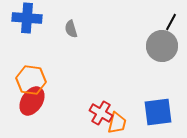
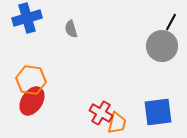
blue cross: rotated 20 degrees counterclockwise
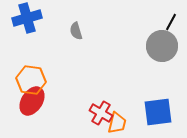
gray semicircle: moved 5 px right, 2 px down
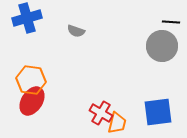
black line: rotated 66 degrees clockwise
gray semicircle: rotated 54 degrees counterclockwise
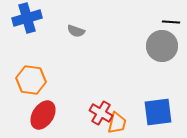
red ellipse: moved 11 px right, 14 px down
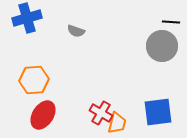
orange hexagon: moved 3 px right; rotated 12 degrees counterclockwise
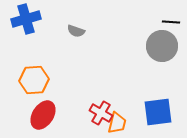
blue cross: moved 1 px left, 1 px down
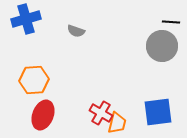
red ellipse: rotated 12 degrees counterclockwise
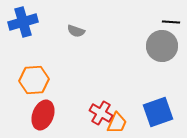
blue cross: moved 3 px left, 3 px down
blue square: rotated 12 degrees counterclockwise
orange trapezoid: rotated 10 degrees clockwise
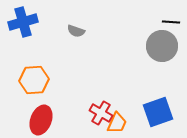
red ellipse: moved 2 px left, 5 px down
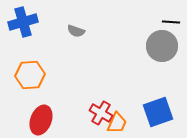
orange hexagon: moved 4 px left, 5 px up
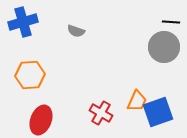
gray circle: moved 2 px right, 1 px down
orange trapezoid: moved 20 px right, 22 px up
